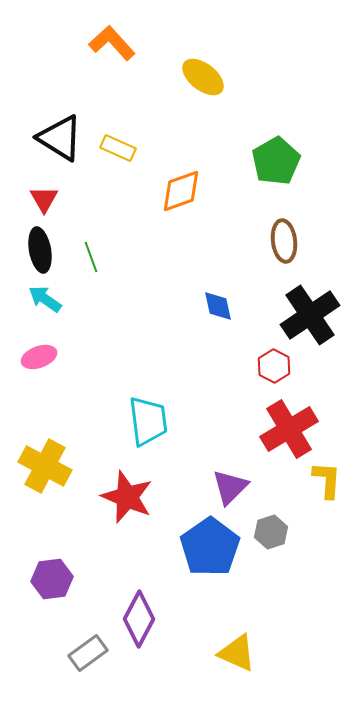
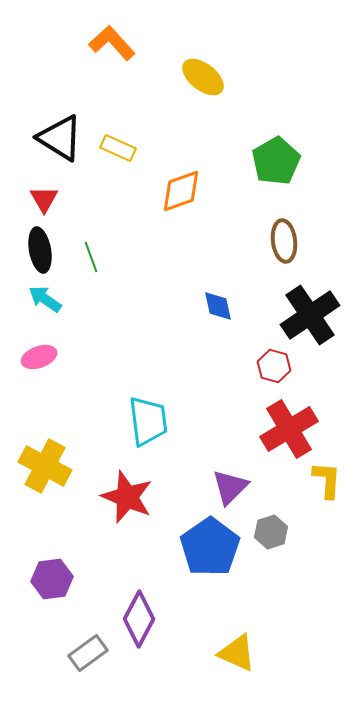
red hexagon: rotated 12 degrees counterclockwise
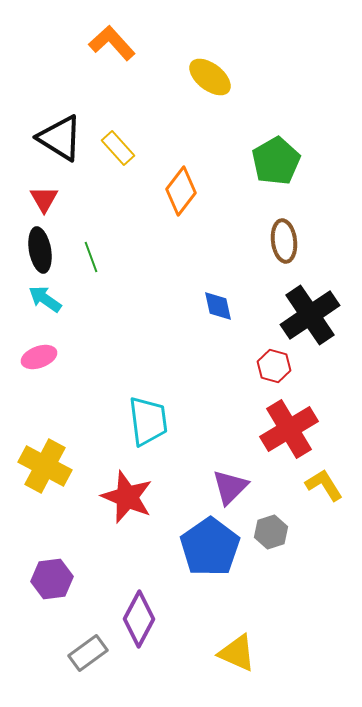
yellow ellipse: moved 7 px right
yellow rectangle: rotated 24 degrees clockwise
orange diamond: rotated 33 degrees counterclockwise
yellow L-shape: moved 3 px left, 5 px down; rotated 36 degrees counterclockwise
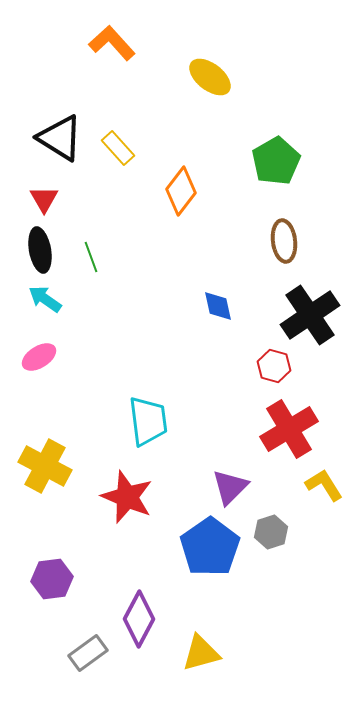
pink ellipse: rotated 12 degrees counterclockwise
yellow triangle: moved 36 px left; rotated 39 degrees counterclockwise
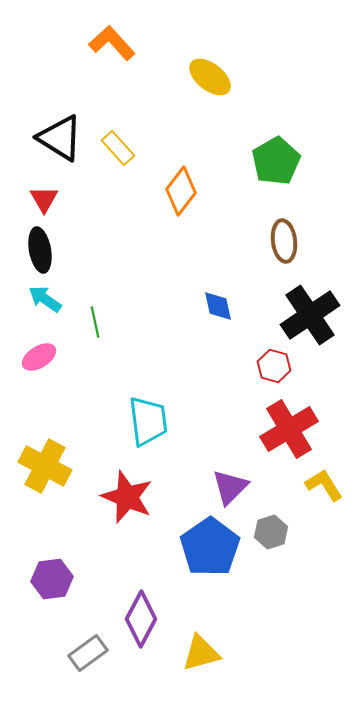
green line: moved 4 px right, 65 px down; rotated 8 degrees clockwise
purple diamond: moved 2 px right
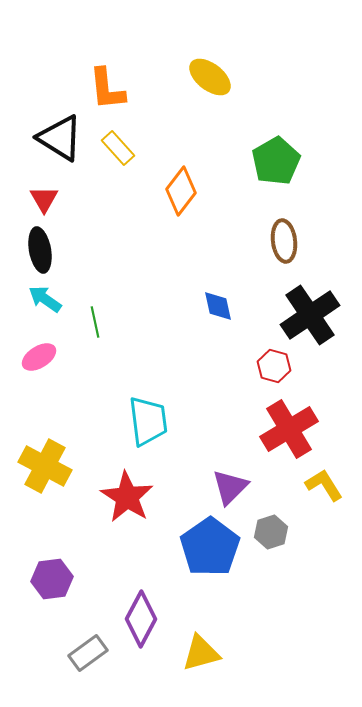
orange L-shape: moved 5 px left, 46 px down; rotated 144 degrees counterclockwise
red star: rotated 10 degrees clockwise
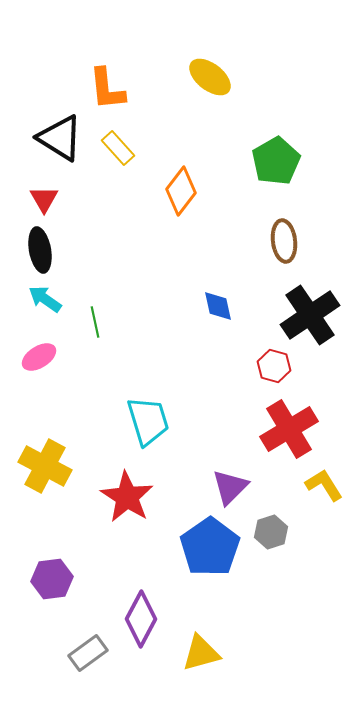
cyan trapezoid: rotated 10 degrees counterclockwise
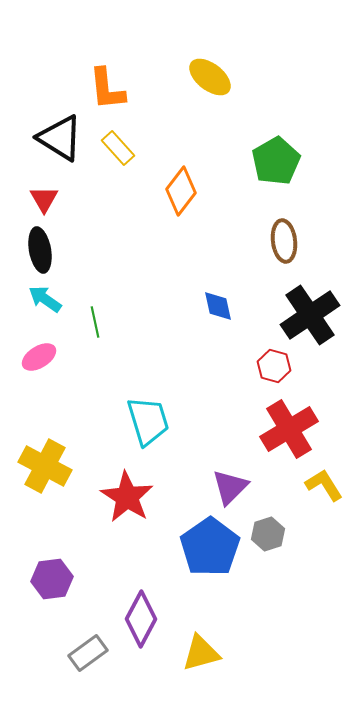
gray hexagon: moved 3 px left, 2 px down
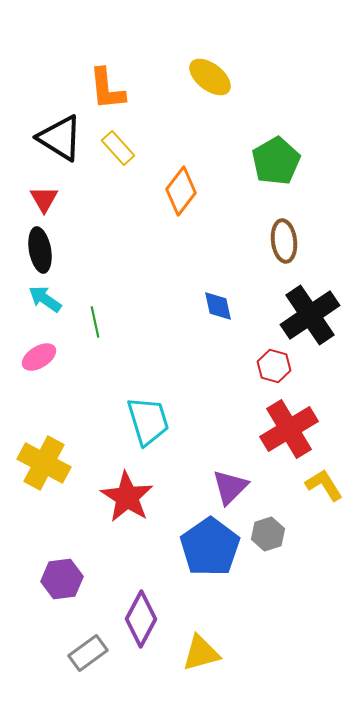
yellow cross: moved 1 px left, 3 px up
purple hexagon: moved 10 px right
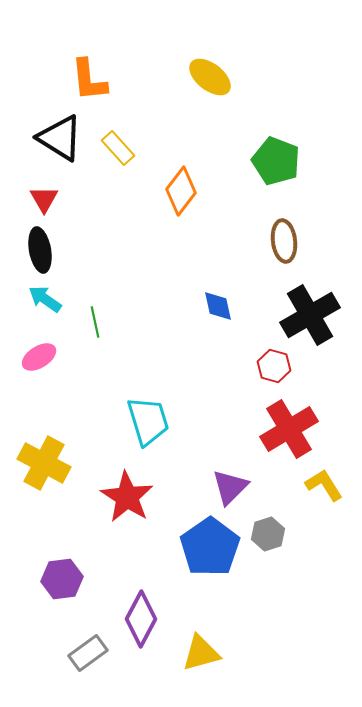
orange L-shape: moved 18 px left, 9 px up
green pentagon: rotated 21 degrees counterclockwise
black cross: rotated 4 degrees clockwise
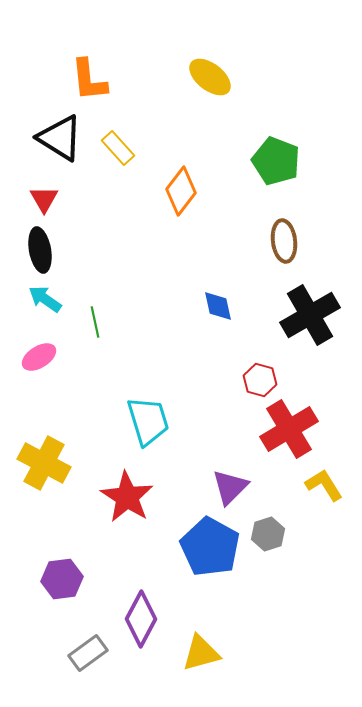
red hexagon: moved 14 px left, 14 px down
blue pentagon: rotated 8 degrees counterclockwise
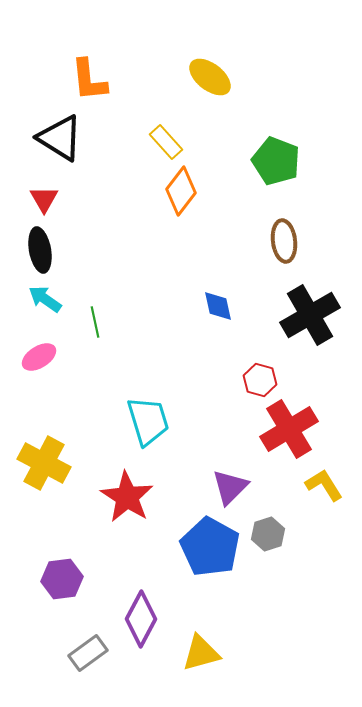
yellow rectangle: moved 48 px right, 6 px up
